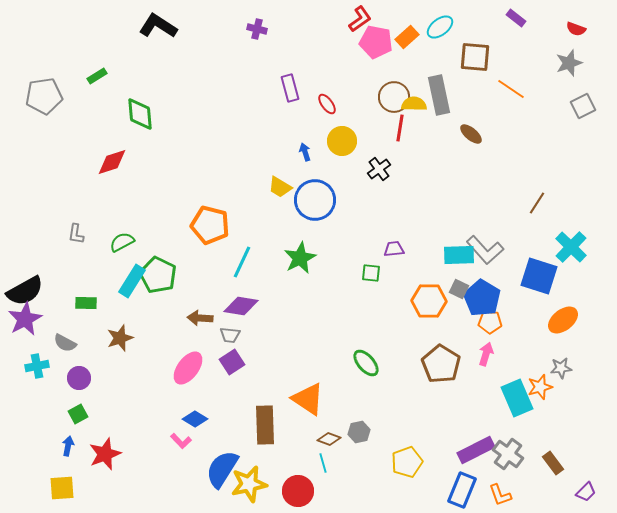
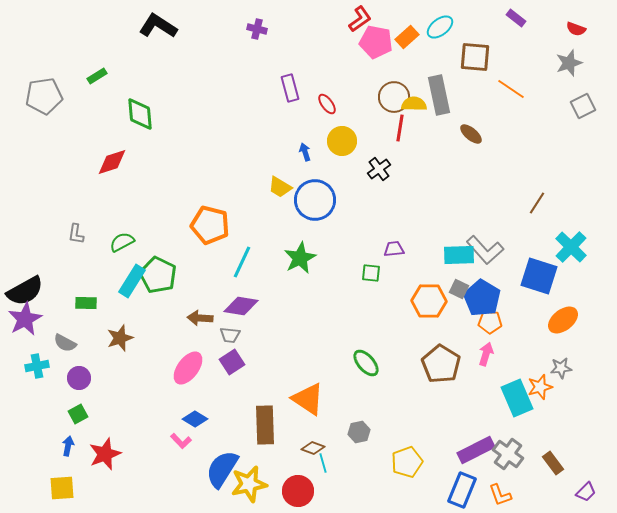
brown diamond at (329, 439): moved 16 px left, 9 px down
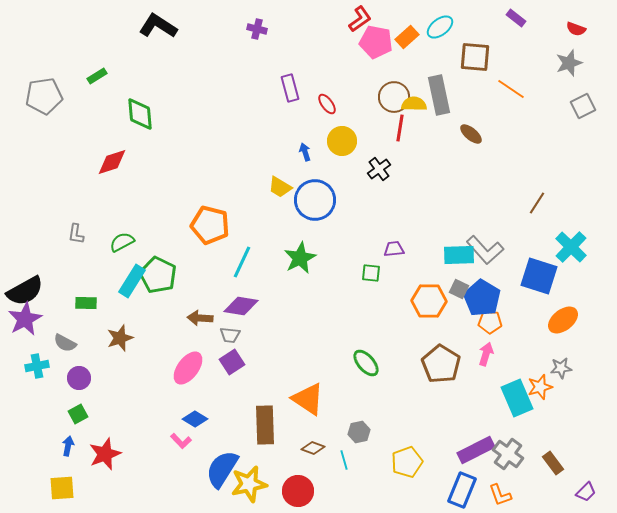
cyan line at (323, 463): moved 21 px right, 3 px up
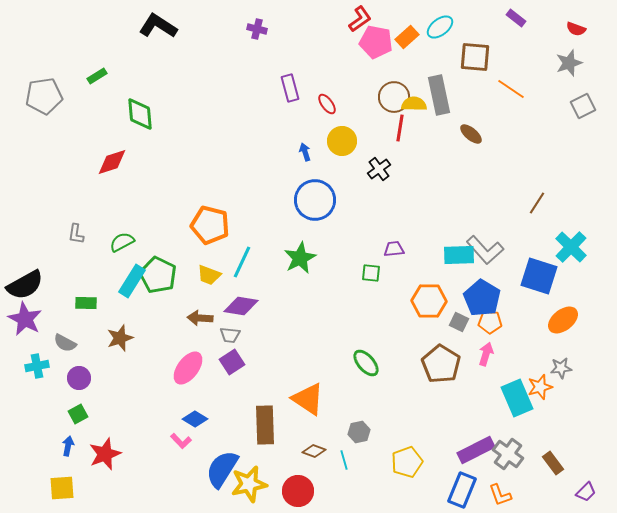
yellow trapezoid at (280, 187): moved 71 px left, 88 px down; rotated 10 degrees counterclockwise
gray square at (459, 289): moved 33 px down
black semicircle at (25, 291): moved 6 px up
purple star at (25, 319): rotated 16 degrees counterclockwise
brown diamond at (313, 448): moved 1 px right, 3 px down
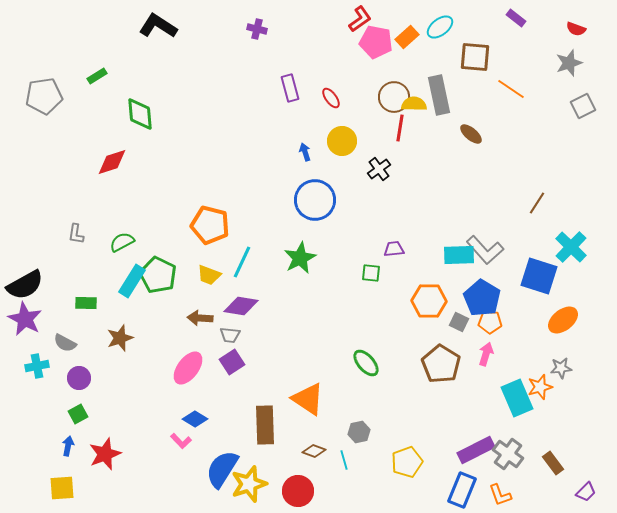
red ellipse at (327, 104): moved 4 px right, 6 px up
yellow star at (249, 484): rotated 6 degrees counterclockwise
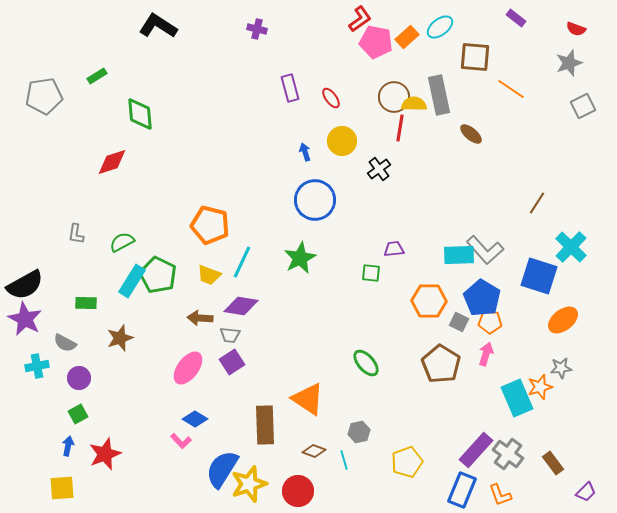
purple rectangle at (476, 450): rotated 21 degrees counterclockwise
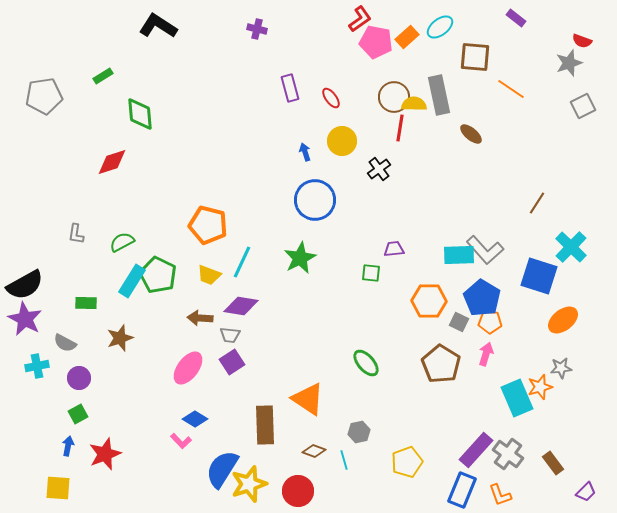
red semicircle at (576, 29): moved 6 px right, 12 px down
green rectangle at (97, 76): moved 6 px right
orange pentagon at (210, 225): moved 2 px left
yellow square at (62, 488): moved 4 px left; rotated 8 degrees clockwise
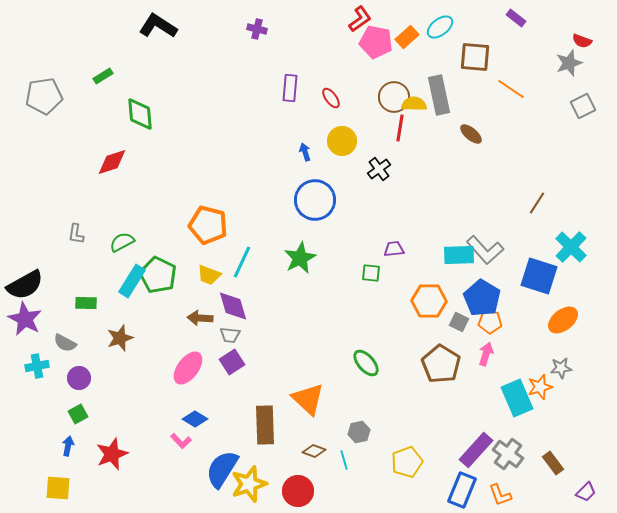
purple rectangle at (290, 88): rotated 20 degrees clockwise
purple diamond at (241, 306): moved 8 px left; rotated 64 degrees clockwise
orange triangle at (308, 399): rotated 9 degrees clockwise
red star at (105, 454): moved 7 px right
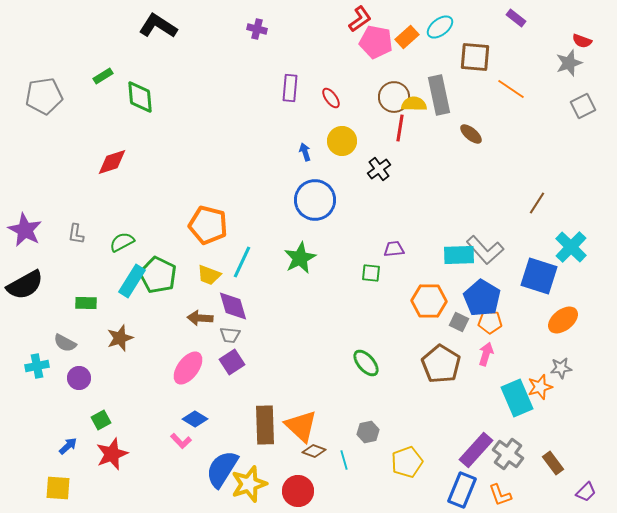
green diamond at (140, 114): moved 17 px up
purple star at (25, 319): moved 89 px up
orange triangle at (308, 399): moved 7 px left, 27 px down
green square at (78, 414): moved 23 px right, 6 px down
gray hexagon at (359, 432): moved 9 px right
blue arrow at (68, 446): rotated 36 degrees clockwise
